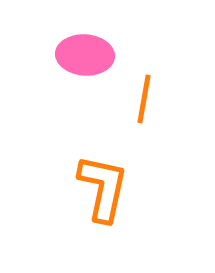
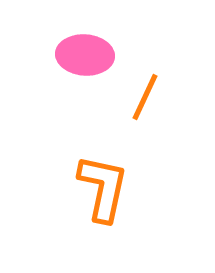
orange line: moved 1 px right, 2 px up; rotated 15 degrees clockwise
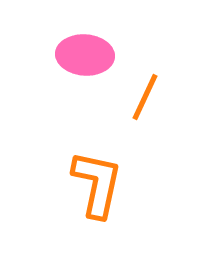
orange L-shape: moved 6 px left, 4 px up
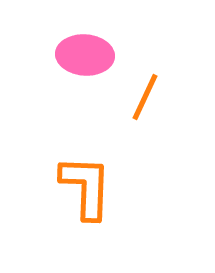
orange L-shape: moved 11 px left, 3 px down; rotated 10 degrees counterclockwise
